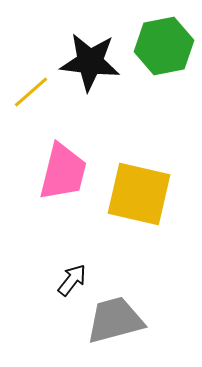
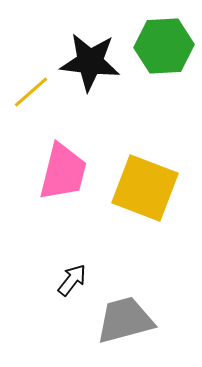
green hexagon: rotated 8 degrees clockwise
yellow square: moved 6 px right, 6 px up; rotated 8 degrees clockwise
gray trapezoid: moved 10 px right
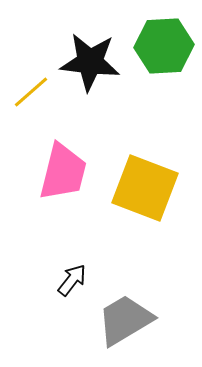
gray trapezoid: rotated 16 degrees counterclockwise
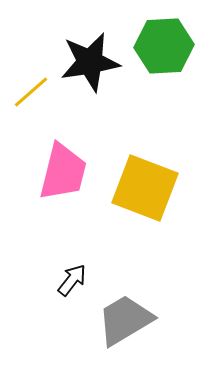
black star: rotated 16 degrees counterclockwise
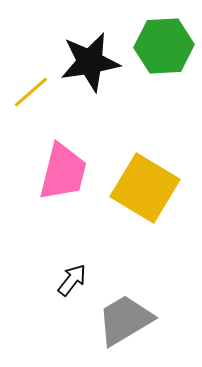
yellow square: rotated 10 degrees clockwise
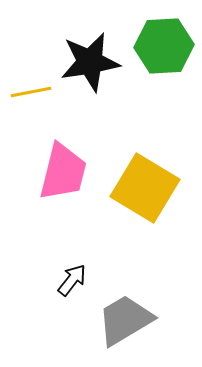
yellow line: rotated 30 degrees clockwise
